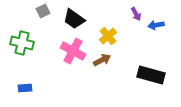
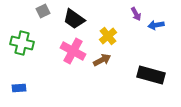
blue rectangle: moved 6 px left
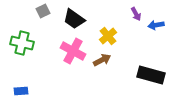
blue rectangle: moved 2 px right, 3 px down
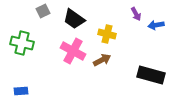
yellow cross: moved 1 px left, 2 px up; rotated 36 degrees counterclockwise
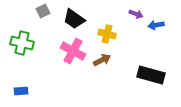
purple arrow: rotated 40 degrees counterclockwise
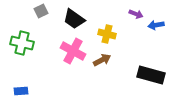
gray square: moved 2 px left
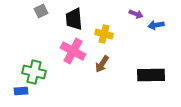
black trapezoid: rotated 50 degrees clockwise
yellow cross: moved 3 px left
green cross: moved 12 px right, 29 px down
brown arrow: moved 4 px down; rotated 150 degrees clockwise
black rectangle: rotated 16 degrees counterclockwise
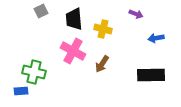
blue arrow: moved 13 px down
yellow cross: moved 1 px left, 5 px up
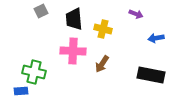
pink cross: rotated 25 degrees counterclockwise
black rectangle: rotated 12 degrees clockwise
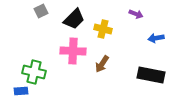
black trapezoid: rotated 130 degrees counterclockwise
